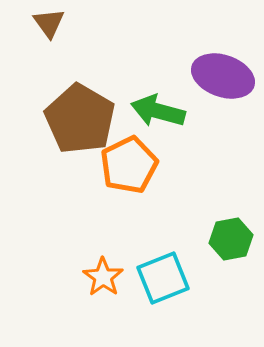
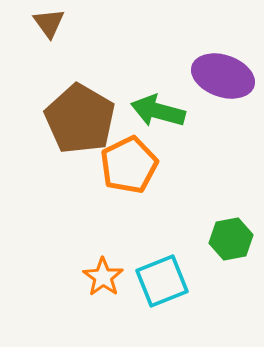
cyan square: moved 1 px left, 3 px down
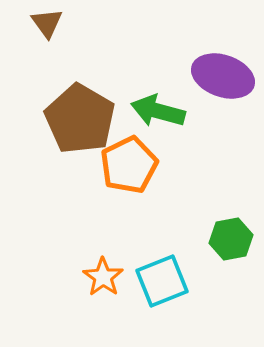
brown triangle: moved 2 px left
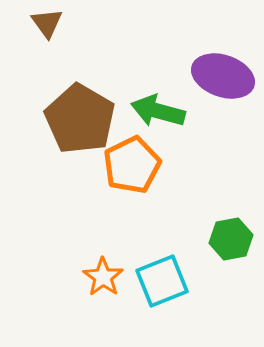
orange pentagon: moved 3 px right
